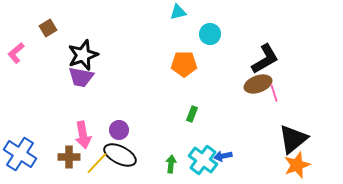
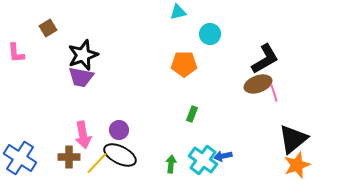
pink L-shape: rotated 55 degrees counterclockwise
blue cross: moved 4 px down
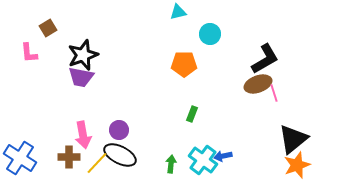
pink L-shape: moved 13 px right
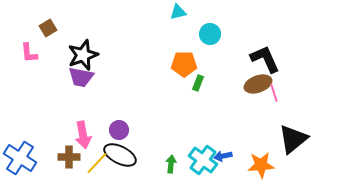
black L-shape: rotated 84 degrees counterclockwise
green rectangle: moved 6 px right, 31 px up
orange star: moved 36 px left; rotated 16 degrees clockwise
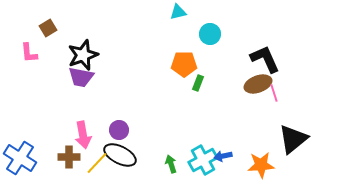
cyan cross: rotated 24 degrees clockwise
green arrow: rotated 24 degrees counterclockwise
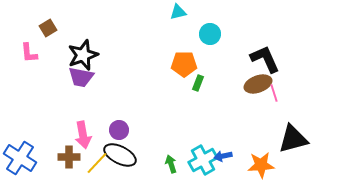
black triangle: rotated 24 degrees clockwise
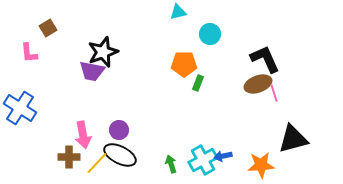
black star: moved 20 px right, 3 px up
purple trapezoid: moved 11 px right, 6 px up
blue cross: moved 50 px up
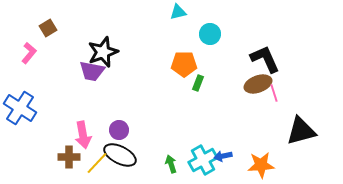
pink L-shape: rotated 135 degrees counterclockwise
black triangle: moved 8 px right, 8 px up
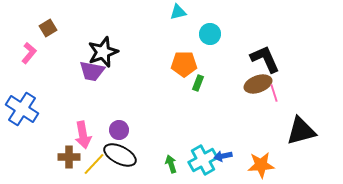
blue cross: moved 2 px right, 1 px down
yellow line: moved 3 px left, 1 px down
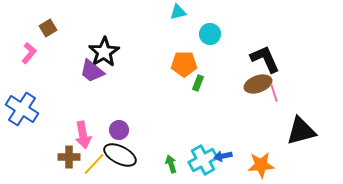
black star: moved 1 px right; rotated 12 degrees counterclockwise
purple trapezoid: rotated 28 degrees clockwise
